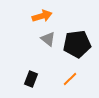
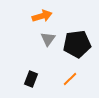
gray triangle: rotated 28 degrees clockwise
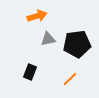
orange arrow: moved 5 px left
gray triangle: rotated 42 degrees clockwise
black rectangle: moved 1 px left, 7 px up
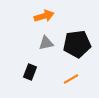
orange arrow: moved 7 px right
gray triangle: moved 2 px left, 4 px down
orange line: moved 1 px right; rotated 14 degrees clockwise
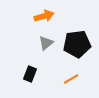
gray triangle: rotated 28 degrees counterclockwise
black rectangle: moved 2 px down
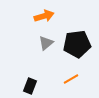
black rectangle: moved 12 px down
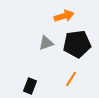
orange arrow: moved 20 px right
gray triangle: rotated 21 degrees clockwise
orange line: rotated 28 degrees counterclockwise
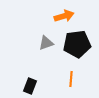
orange line: rotated 28 degrees counterclockwise
